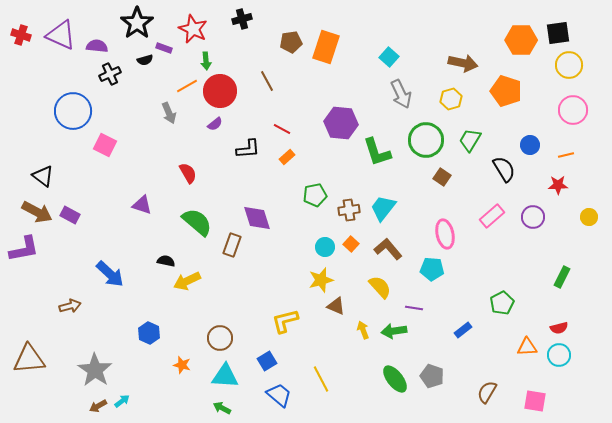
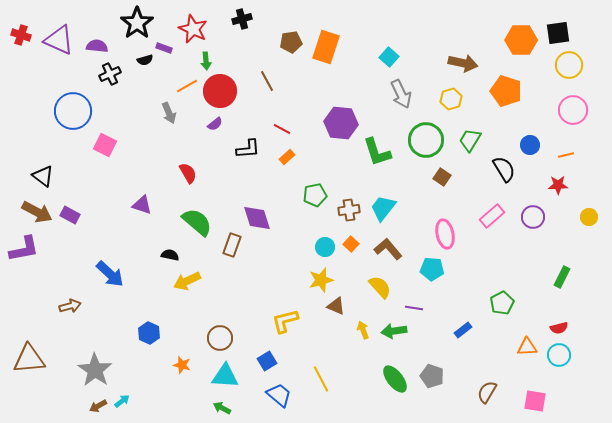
purple triangle at (61, 35): moved 2 px left, 5 px down
black semicircle at (166, 261): moved 4 px right, 6 px up
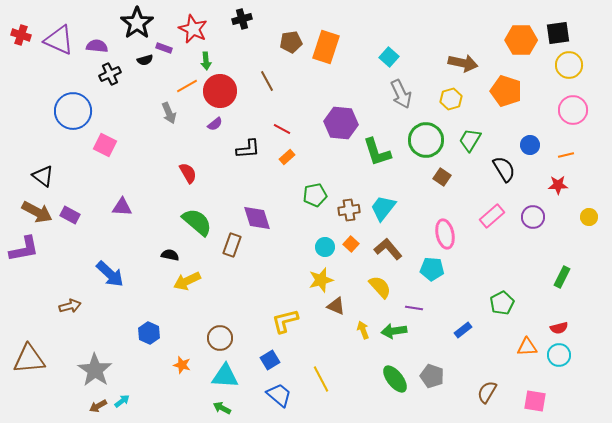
purple triangle at (142, 205): moved 20 px left, 2 px down; rotated 15 degrees counterclockwise
blue square at (267, 361): moved 3 px right, 1 px up
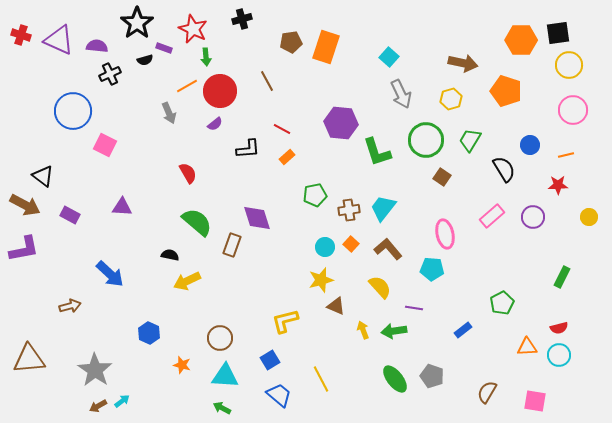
green arrow at (206, 61): moved 4 px up
brown arrow at (37, 212): moved 12 px left, 7 px up
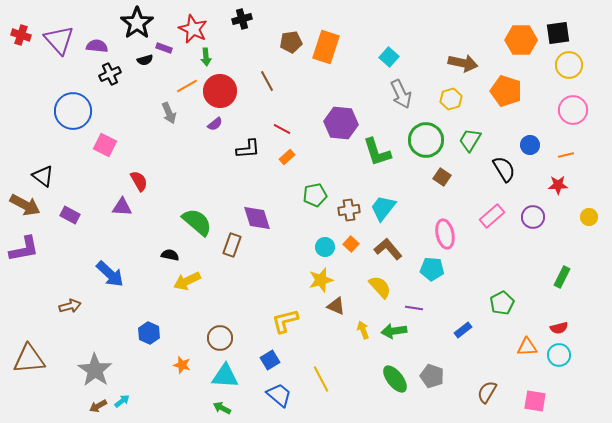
purple triangle at (59, 40): rotated 24 degrees clockwise
red semicircle at (188, 173): moved 49 px left, 8 px down
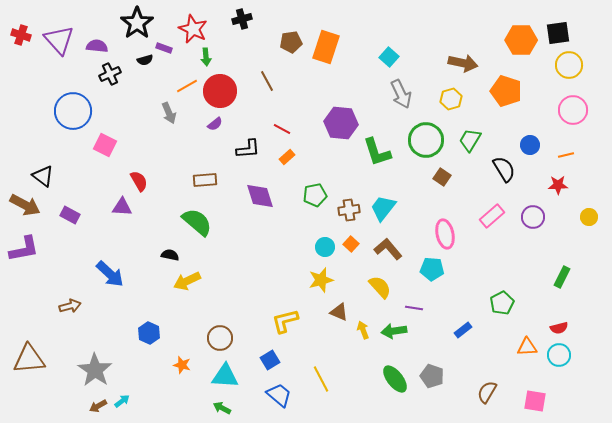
purple diamond at (257, 218): moved 3 px right, 22 px up
brown rectangle at (232, 245): moved 27 px left, 65 px up; rotated 65 degrees clockwise
brown triangle at (336, 306): moved 3 px right, 6 px down
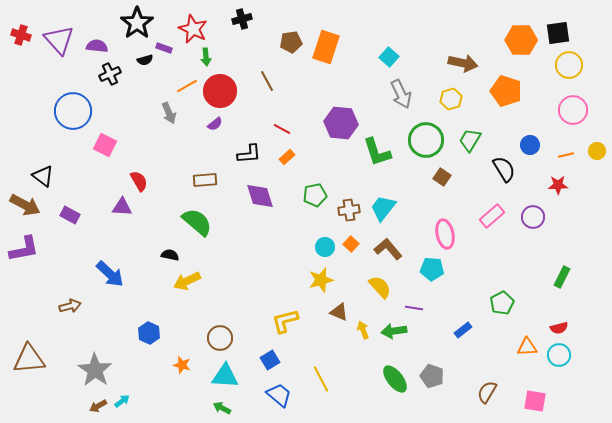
black L-shape at (248, 149): moved 1 px right, 5 px down
yellow circle at (589, 217): moved 8 px right, 66 px up
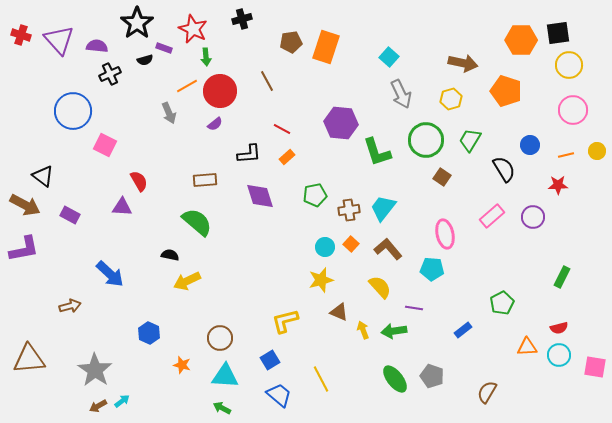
pink square at (535, 401): moved 60 px right, 34 px up
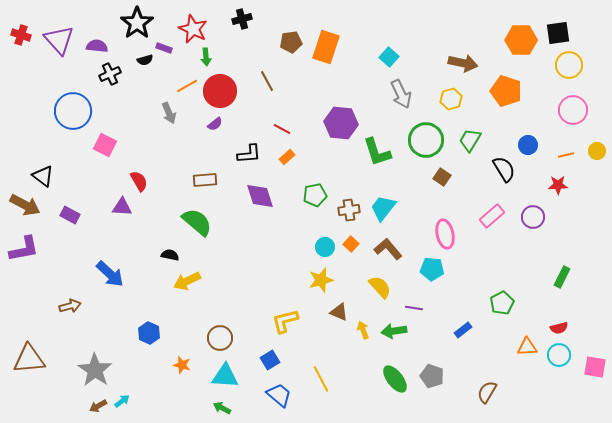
blue circle at (530, 145): moved 2 px left
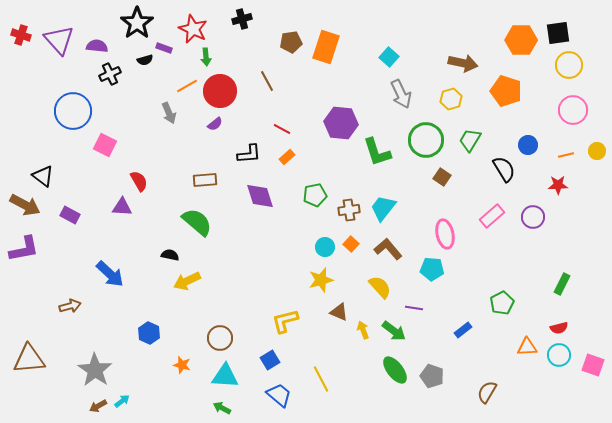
green rectangle at (562, 277): moved 7 px down
green arrow at (394, 331): rotated 135 degrees counterclockwise
pink square at (595, 367): moved 2 px left, 2 px up; rotated 10 degrees clockwise
green ellipse at (395, 379): moved 9 px up
